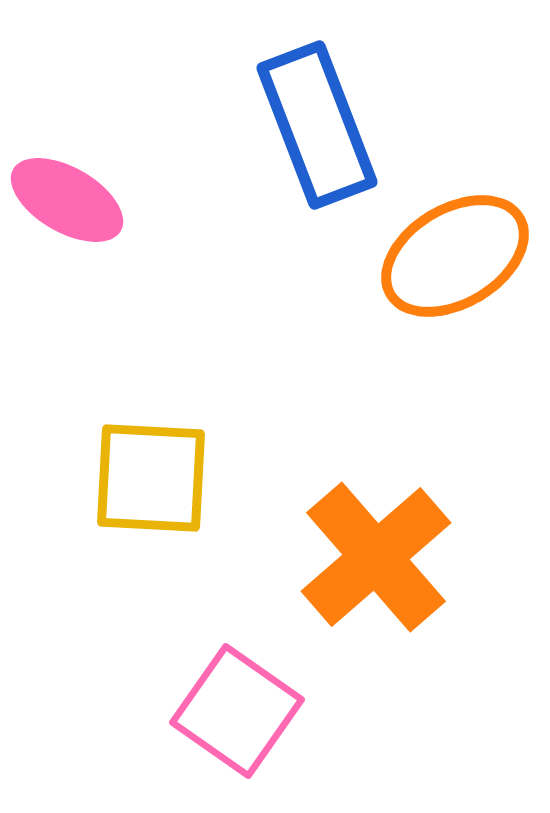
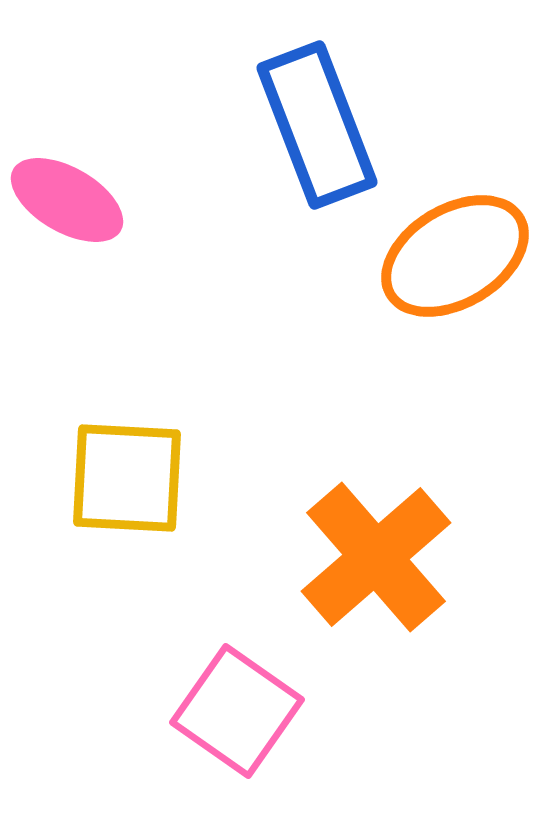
yellow square: moved 24 px left
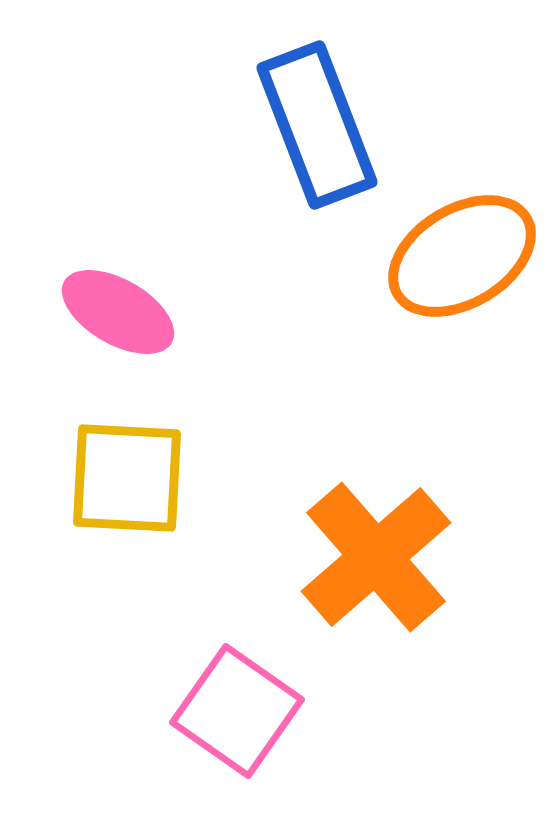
pink ellipse: moved 51 px right, 112 px down
orange ellipse: moved 7 px right
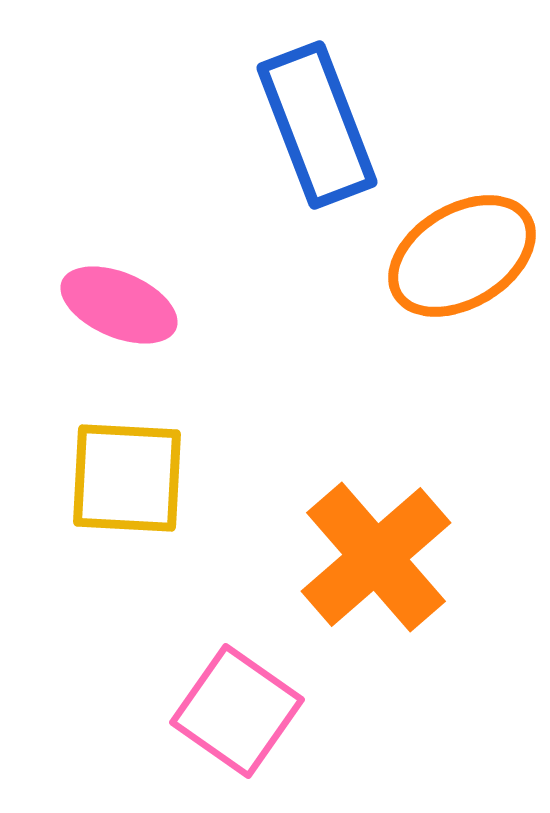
pink ellipse: moved 1 px right, 7 px up; rotated 7 degrees counterclockwise
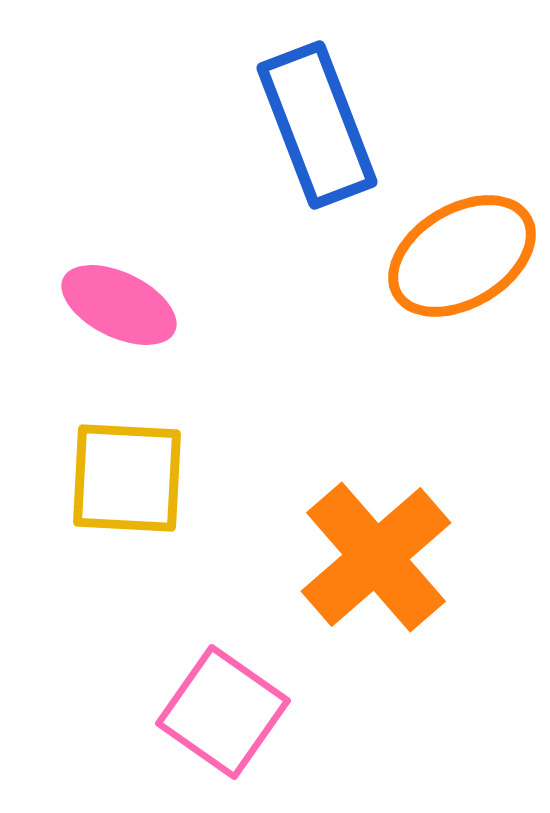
pink ellipse: rotated 3 degrees clockwise
pink square: moved 14 px left, 1 px down
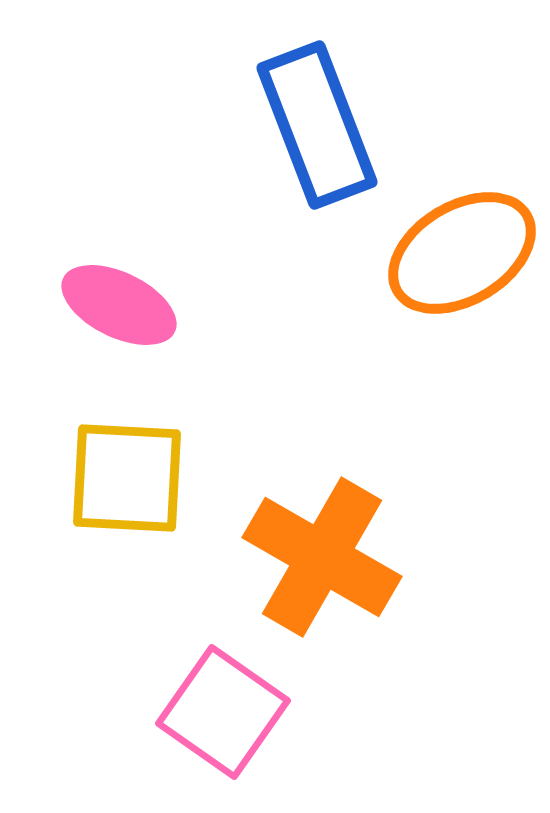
orange ellipse: moved 3 px up
orange cross: moved 54 px left; rotated 19 degrees counterclockwise
